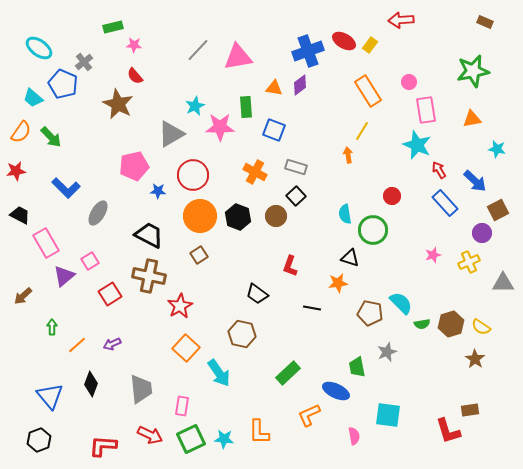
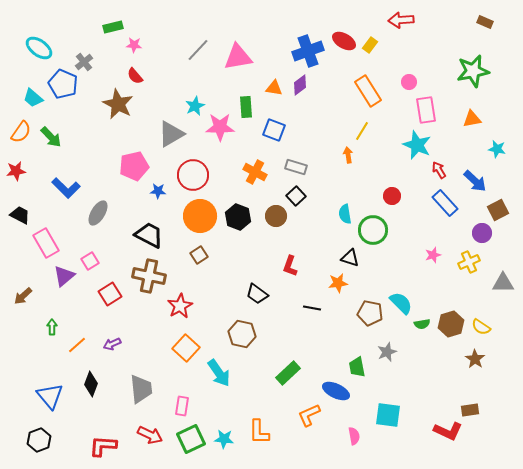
red L-shape at (448, 431): rotated 48 degrees counterclockwise
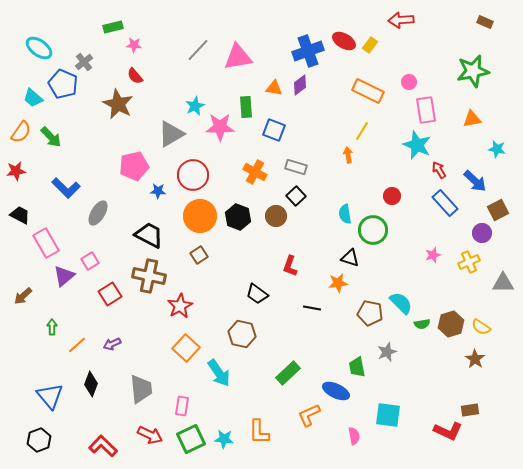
orange rectangle at (368, 91): rotated 32 degrees counterclockwise
red L-shape at (103, 446): rotated 40 degrees clockwise
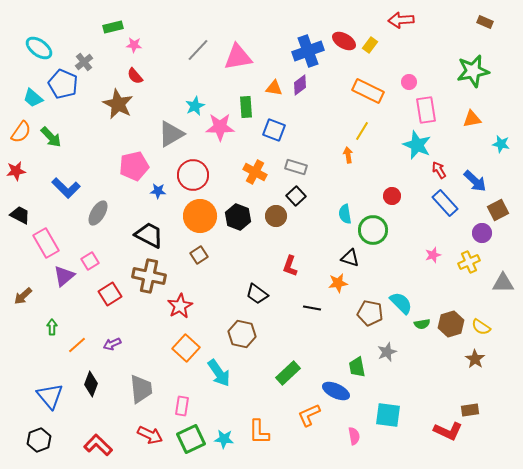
cyan star at (497, 149): moved 4 px right, 5 px up
red L-shape at (103, 446): moved 5 px left, 1 px up
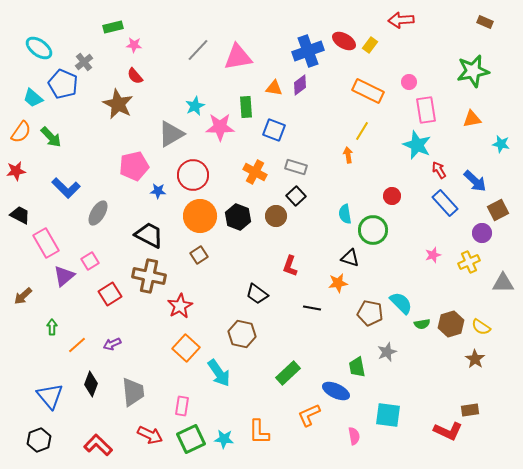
gray trapezoid at (141, 389): moved 8 px left, 3 px down
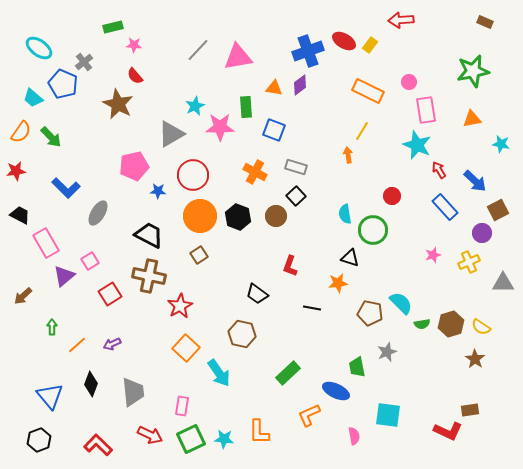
blue rectangle at (445, 203): moved 4 px down
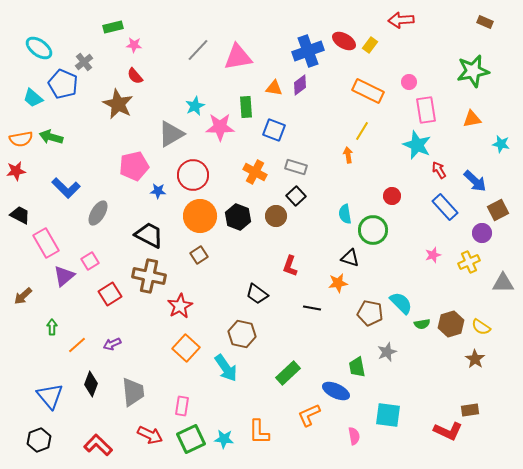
orange semicircle at (21, 132): moved 7 px down; rotated 45 degrees clockwise
green arrow at (51, 137): rotated 150 degrees clockwise
cyan arrow at (219, 373): moved 7 px right, 5 px up
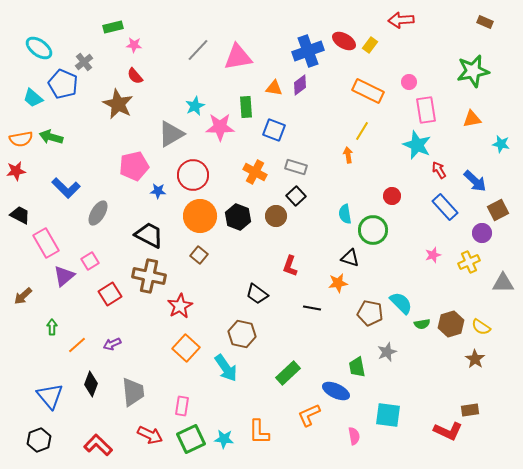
brown square at (199, 255): rotated 18 degrees counterclockwise
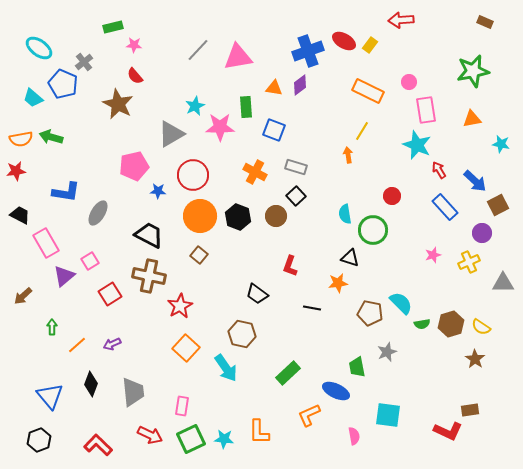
blue L-shape at (66, 188): moved 4 px down; rotated 36 degrees counterclockwise
brown square at (498, 210): moved 5 px up
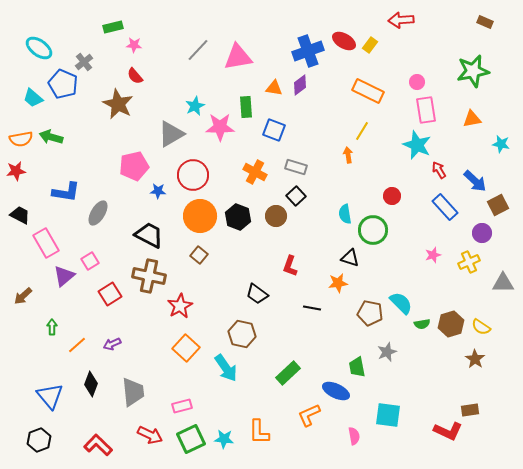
pink circle at (409, 82): moved 8 px right
pink rectangle at (182, 406): rotated 66 degrees clockwise
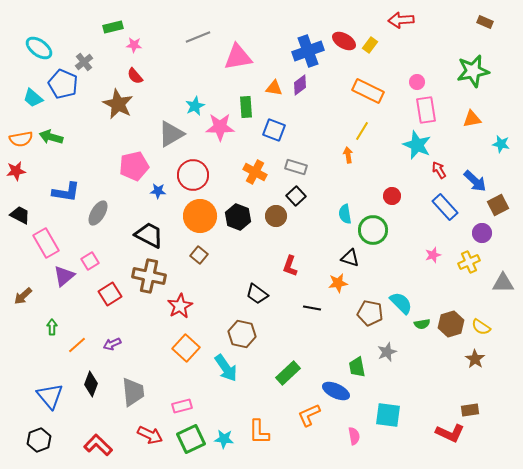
gray line at (198, 50): moved 13 px up; rotated 25 degrees clockwise
red L-shape at (448, 431): moved 2 px right, 2 px down
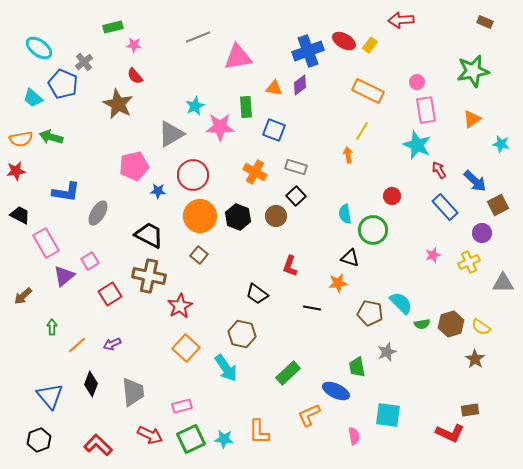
orange triangle at (472, 119): rotated 24 degrees counterclockwise
